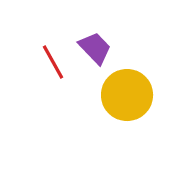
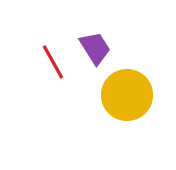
purple trapezoid: rotated 12 degrees clockwise
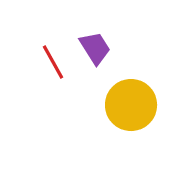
yellow circle: moved 4 px right, 10 px down
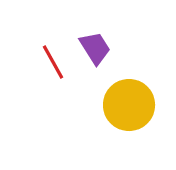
yellow circle: moved 2 px left
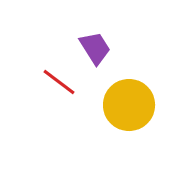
red line: moved 6 px right, 20 px down; rotated 24 degrees counterclockwise
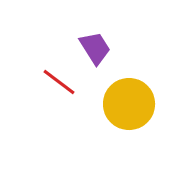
yellow circle: moved 1 px up
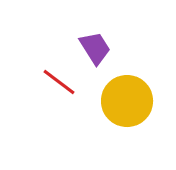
yellow circle: moved 2 px left, 3 px up
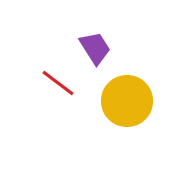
red line: moved 1 px left, 1 px down
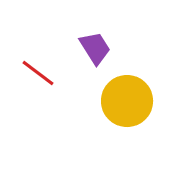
red line: moved 20 px left, 10 px up
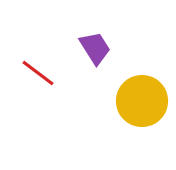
yellow circle: moved 15 px right
